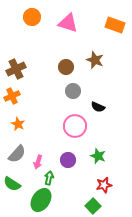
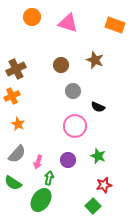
brown circle: moved 5 px left, 2 px up
green semicircle: moved 1 px right, 1 px up
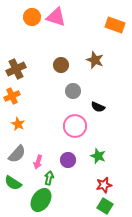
pink triangle: moved 12 px left, 6 px up
green square: moved 12 px right; rotated 14 degrees counterclockwise
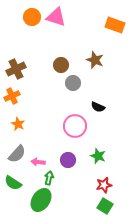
gray circle: moved 8 px up
pink arrow: rotated 80 degrees clockwise
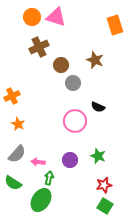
orange rectangle: rotated 54 degrees clockwise
brown cross: moved 23 px right, 22 px up
pink circle: moved 5 px up
purple circle: moved 2 px right
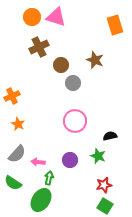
black semicircle: moved 12 px right, 29 px down; rotated 144 degrees clockwise
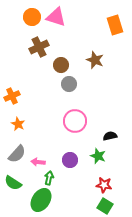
gray circle: moved 4 px left, 1 px down
red star: rotated 21 degrees clockwise
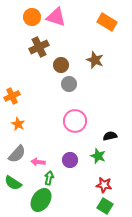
orange rectangle: moved 8 px left, 3 px up; rotated 42 degrees counterclockwise
